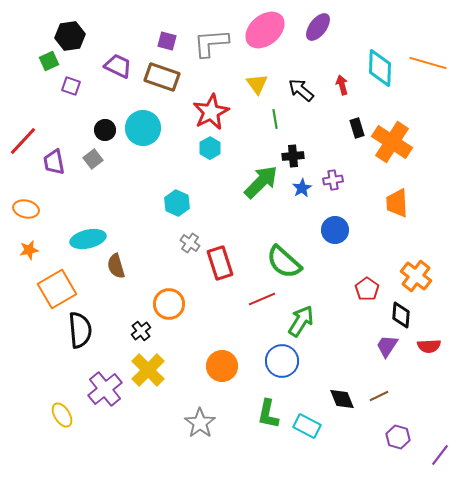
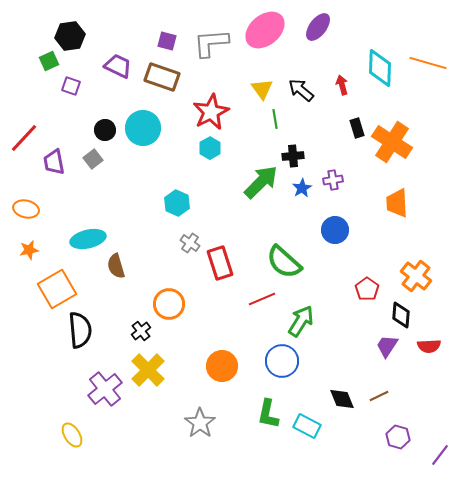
yellow triangle at (257, 84): moved 5 px right, 5 px down
red line at (23, 141): moved 1 px right, 3 px up
yellow ellipse at (62, 415): moved 10 px right, 20 px down
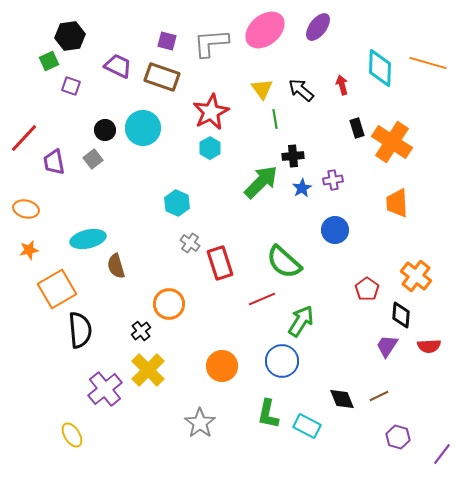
purple line at (440, 455): moved 2 px right, 1 px up
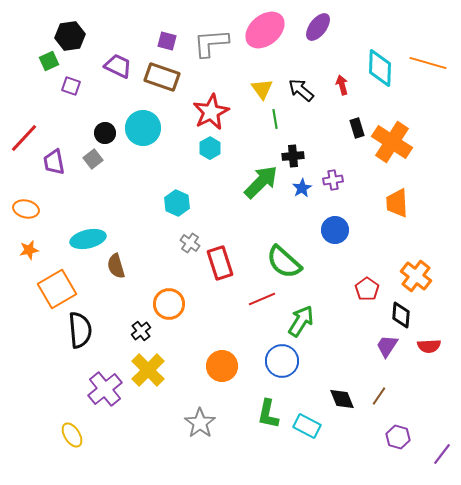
black circle at (105, 130): moved 3 px down
brown line at (379, 396): rotated 30 degrees counterclockwise
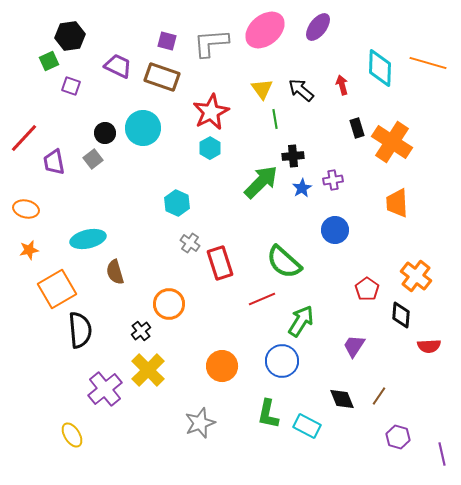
brown semicircle at (116, 266): moved 1 px left, 6 px down
purple trapezoid at (387, 346): moved 33 px left
gray star at (200, 423): rotated 16 degrees clockwise
purple line at (442, 454): rotated 50 degrees counterclockwise
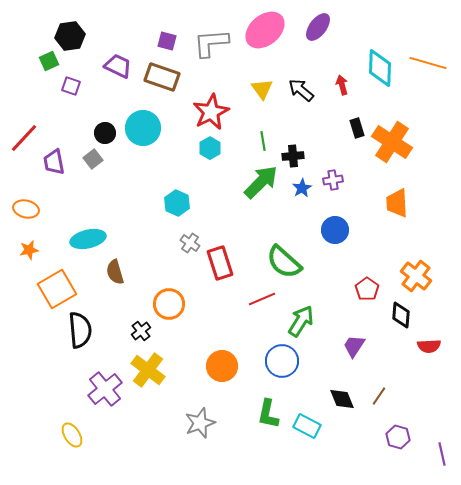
green line at (275, 119): moved 12 px left, 22 px down
yellow cross at (148, 370): rotated 8 degrees counterclockwise
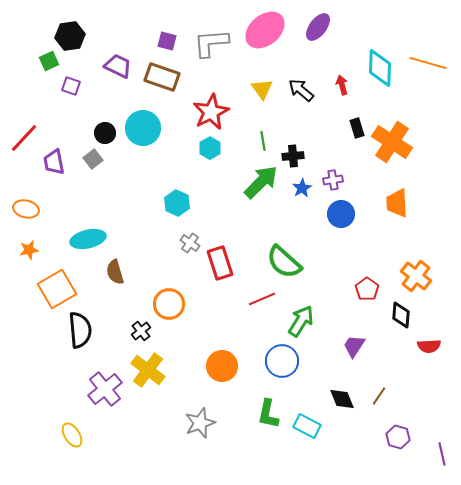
blue circle at (335, 230): moved 6 px right, 16 px up
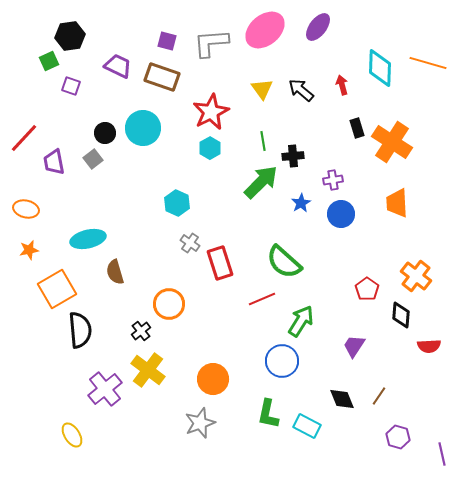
blue star at (302, 188): moved 1 px left, 15 px down
orange circle at (222, 366): moved 9 px left, 13 px down
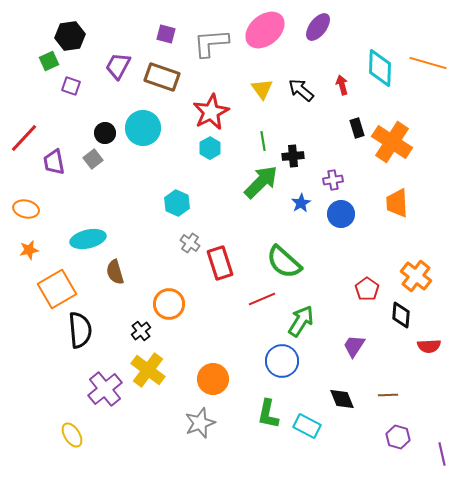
purple square at (167, 41): moved 1 px left, 7 px up
purple trapezoid at (118, 66): rotated 88 degrees counterclockwise
brown line at (379, 396): moved 9 px right, 1 px up; rotated 54 degrees clockwise
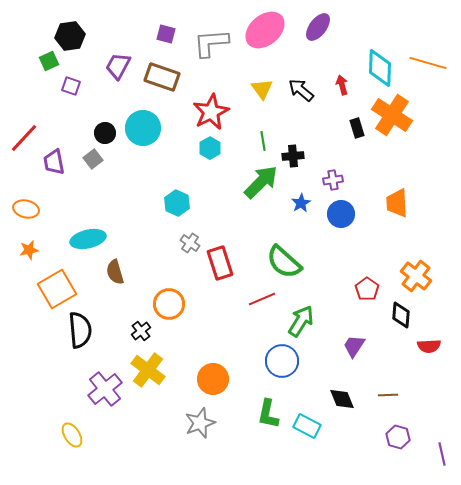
orange cross at (392, 142): moved 27 px up
